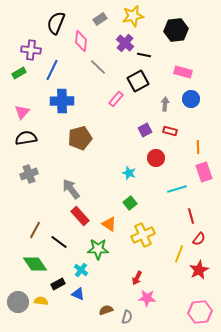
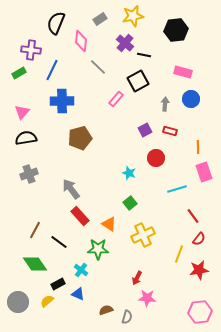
red line at (191, 216): moved 2 px right; rotated 21 degrees counterclockwise
red star at (199, 270): rotated 18 degrees clockwise
yellow semicircle at (41, 301): moved 6 px right; rotated 48 degrees counterclockwise
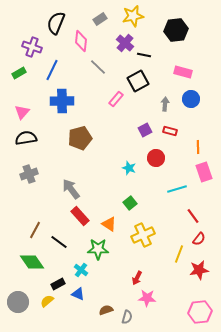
purple cross at (31, 50): moved 1 px right, 3 px up; rotated 12 degrees clockwise
cyan star at (129, 173): moved 5 px up
green diamond at (35, 264): moved 3 px left, 2 px up
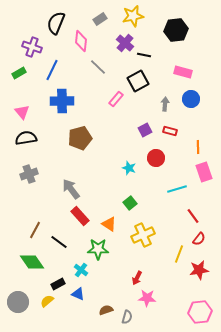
pink triangle at (22, 112): rotated 21 degrees counterclockwise
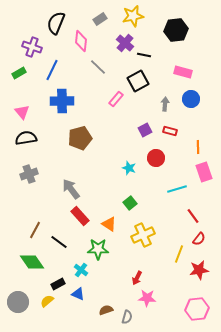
pink hexagon at (200, 312): moved 3 px left, 3 px up
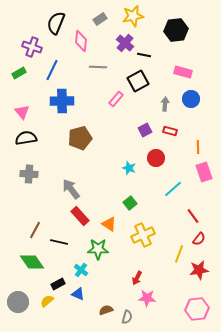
gray line at (98, 67): rotated 42 degrees counterclockwise
gray cross at (29, 174): rotated 24 degrees clockwise
cyan line at (177, 189): moved 4 px left; rotated 24 degrees counterclockwise
black line at (59, 242): rotated 24 degrees counterclockwise
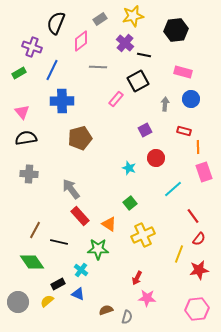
pink diamond at (81, 41): rotated 45 degrees clockwise
red rectangle at (170, 131): moved 14 px right
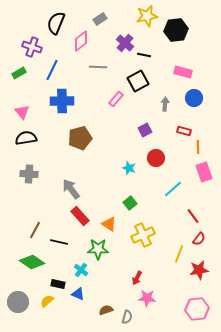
yellow star at (133, 16): moved 14 px right
blue circle at (191, 99): moved 3 px right, 1 px up
green diamond at (32, 262): rotated 20 degrees counterclockwise
black rectangle at (58, 284): rotated 40 degrees clockwise
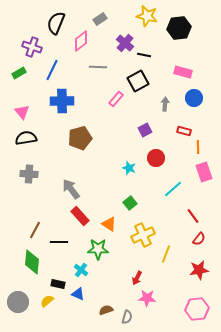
yellow star at (147, 16): rotated 25 degrees clockwise
black hexagon at (176, 30): moved 3 px right, 2 px up
black line at (59, 242): rotated 12 degrees counterclockwise
yellow line at (179, 254): moved 13 px left
green diamond at (32, 262): rotated 60 degrees clockwise
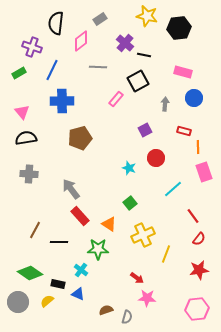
black semicircle at (56, 23): rotated 15 degrees counterclockwise
green diamond at (32, 262): moved 2 px left, 11 px down; rotated 60 degrees counterclockwise
red arrow at (137, 278): rotated 80 degrees counterclockwise
